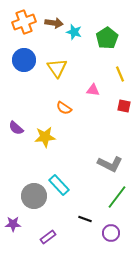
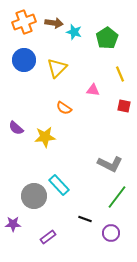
yellow triangle: rotated 20 degrees clockwise
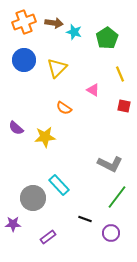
pink triangle: rotated 24 degrees clockwise
gray circle: moved 1 px left, 2 px down
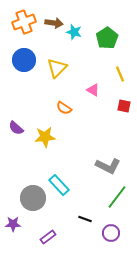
gray L-shape: moved 2 px left, 2 px down
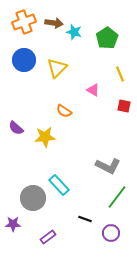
orange semicircle: moved 3 px down
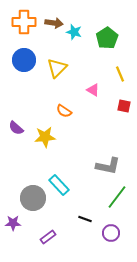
orange cross: rotated 20 degrees clockwise
gray L-shape: rotated 15 degrees counterclockwise
purple star: moved 1 px up
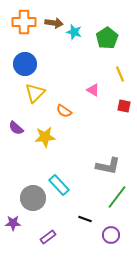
blue circle: moved 1 px right, 4 px down
yellow triangle: moved 22 px left, 25 px down
purple circle: moved 2 px down
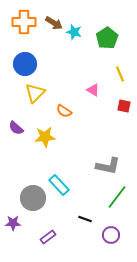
brown arrow: rotated 24 degrees clockwise
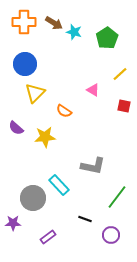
yellow line: rotated 70 degrees clockwise
gray L-shape: moved 15 px left
